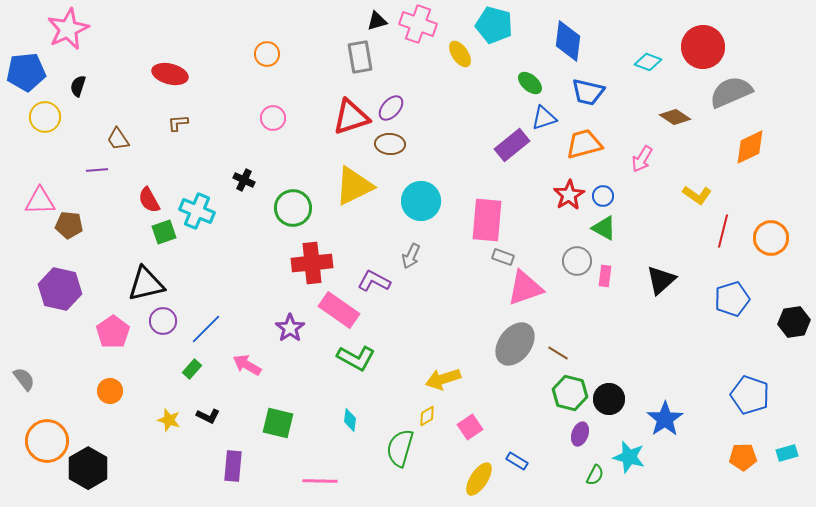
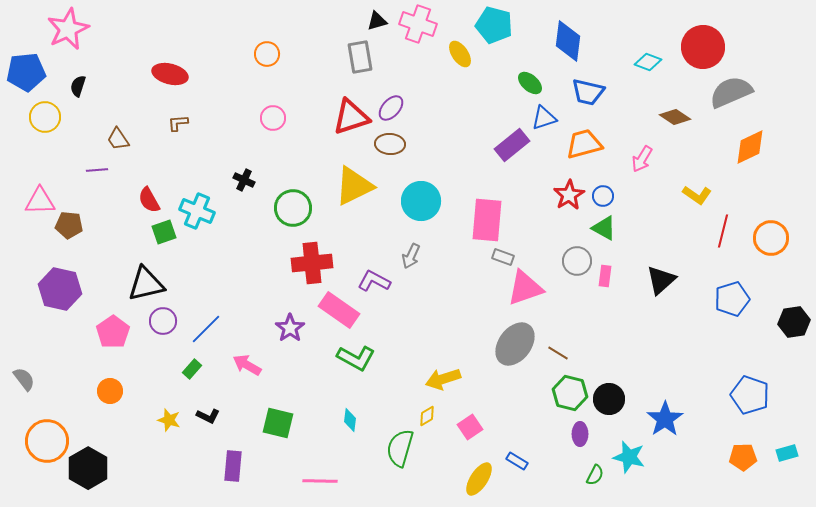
purple ellipse at (580, 434): rotated 20 degrees counterclockwise
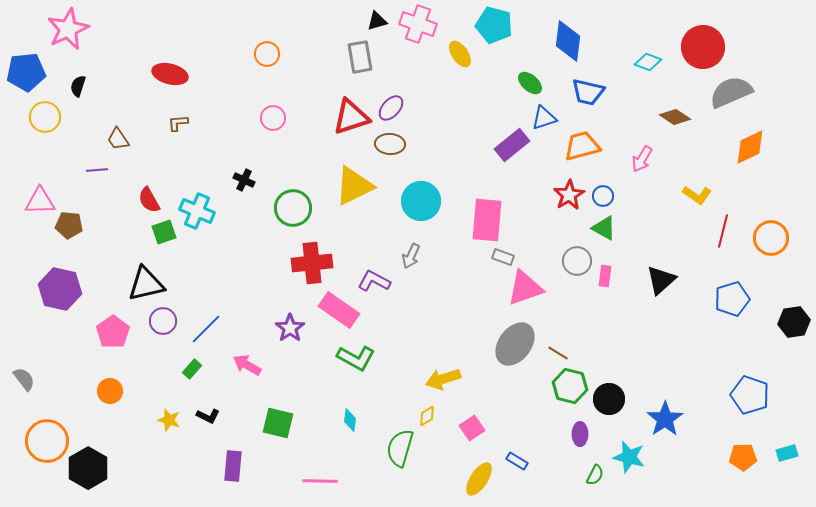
orange trapezoid at (584, 144): moved 2 px left, 2 px down
green hexagon at (570, 393): moved 7 px up
pink square at (470, 427): moved 2 px right, 1 px down
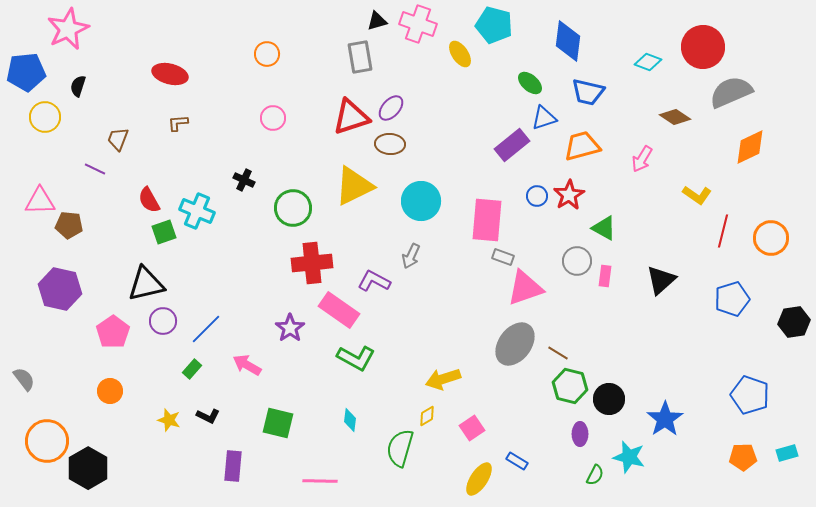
brown trapezoid at (118, 139): rotated 55 degrees clockwise
purple line at (97, 170): moved 2 px left, 1 px up; rotated 30 degrees clockwise
blue circle at (603, 196): moved 66 px left
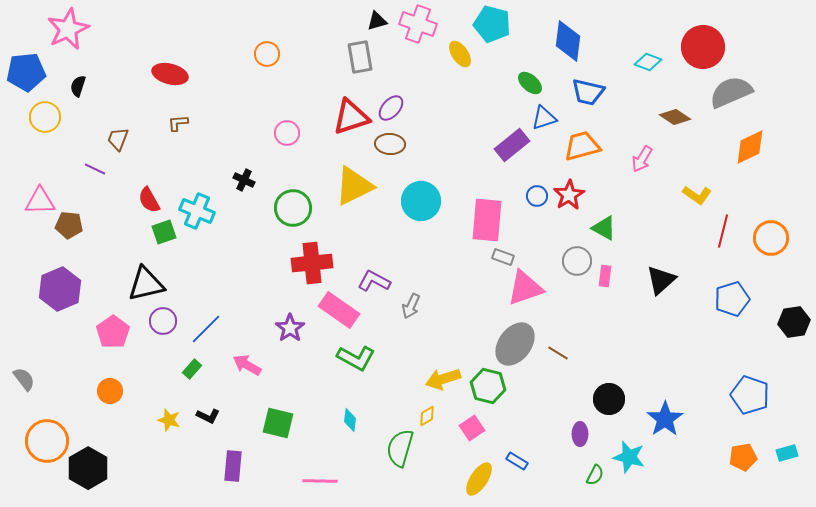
cyan pentagon at (494, 25): moved 2 px left, 1 px up
pink circle at (273, 118): moved 14 px right, 15 px down
gray arrow at (411, 256): moved 50 px down
purple hexagon at (60, 289): rotated 24 degrees clockwise
green hexagon at (570, 386): moved 82 px left
orange pentagon at (743, 457): rotated 8 degrees counterclockwise
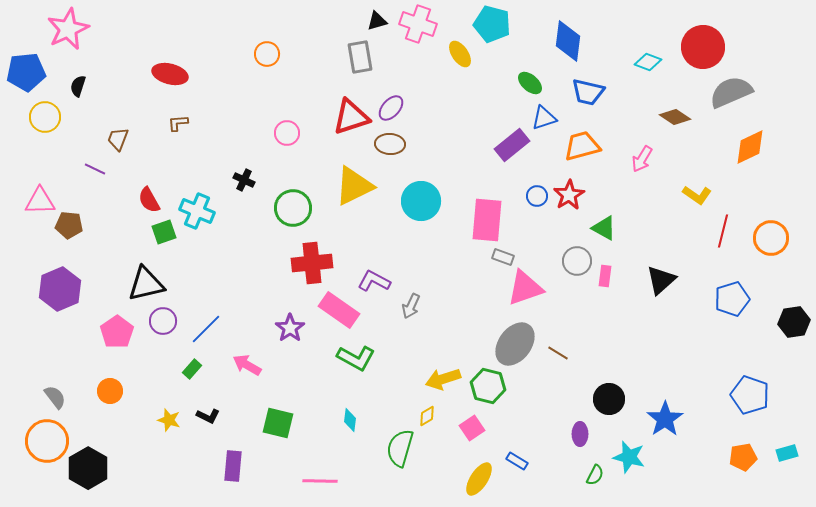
pink pentagon at (113, 332): moved 4 px right
gray semicircle at (24, 379): moved 31 px right, 18 px down
